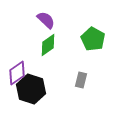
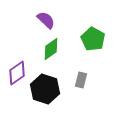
green diamond: moved 3 px right, 4 px down
black hexagon: moved 14 px right
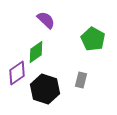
green diamond: moved 15 px left, 3 px down
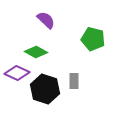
green pentagon: rotated 15 degrees counterclockwise
green diamond: rotated 65 degrees clockwise
purple diamond: rotated 60 degrees clockwise
gray rectangle: moved 7 px left, 1 px down; rotated 14 degrees counterclockwise
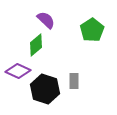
green pentagon: moved 1 px left, 9 px up; rotated 25 degrees clockwise
green diamond: moved 7 px up; rotated 70 degrees counterclockwise
purple diamond: moved 1 px right, 2 px up
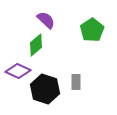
gray rectangle: moved 2 px right, 1 px down
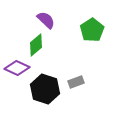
purple diamond: moved 1 px left, 3 px up
gray rectangle: rotated 70 degrees clockwise
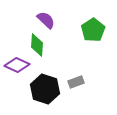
green pentagon: moved 1 px right
green diamond: moved 1 px right; rotated 45 degrees counterclockwise
purple diamond: moved 3 px up
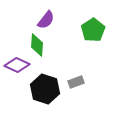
purple semicircle: rotated 84 degrees clockwise
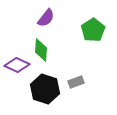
purple semicircle: moved 2 px up
green diamond: moved 4 px right, 5 px down
